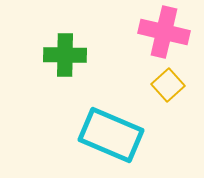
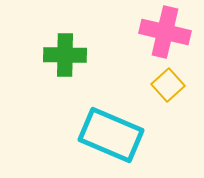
pink cross: moved 1 px right
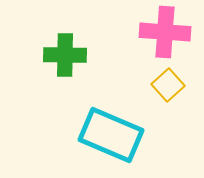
pink cross: rotated 9 degrees counterclockwise
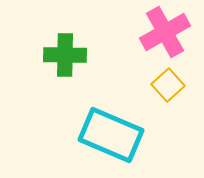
pink cross: rotated 33 degrees counterclockwise
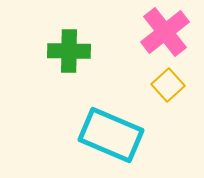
pink cross: rotated 9 degrees counterclockwise
green cross: moved 4 px right, 4 px up
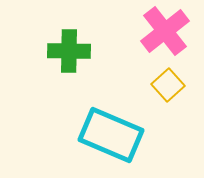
pink cross: moved 1 px up
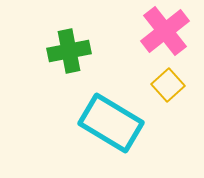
green cross: rotated 12 degrees counterclockwise
cyan rectangle: moved 12 px up; rotated 8 degrees clockwise
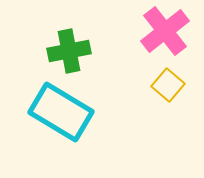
yellow square: rotated 8 degrees counterclockwise
cyan rectangle: moved 50 px left, 11 px up
